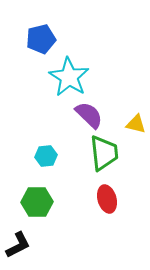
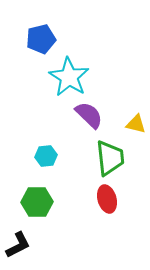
green trapezoid: moved 6 px right, 5 px down
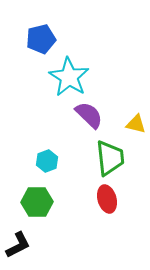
cyan hexagon: moved 1 px right, 5 px down; rotated 15 degrees counterclockwise
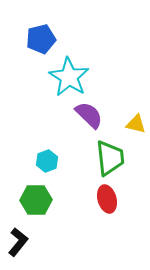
green hexagon: moved 1 px left, 2 px up
black L-shape: moved 3 px up; rotated 24 degrees counterclockwise
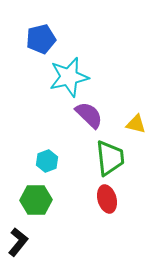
cyan star: rotated 27 degrees clockwise
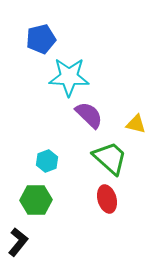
cyan star: rotated 15 degrees clockwise
green trapezoid: rotated 42 degrees counterclockwise
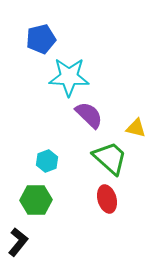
yellow triangle: moved 4 px down
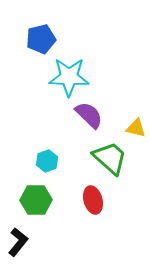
red ellipse: moved 14 px left, 1 px down
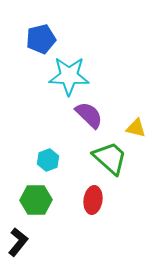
cyan star: moved 1 px up
cyan hexagon: moved 1 px right, 1 px up
red ellipse: rotated 24 degrees clockwise
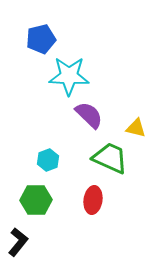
green trapezoid: rotated 18 degrees counterclockwise
